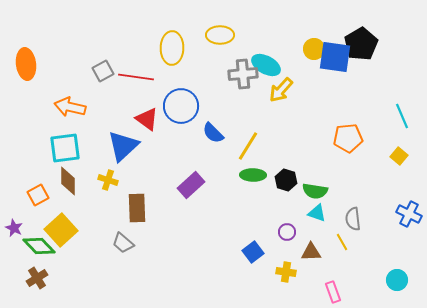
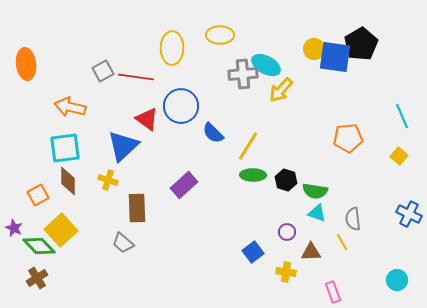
purple rectangle at (191, 185): moved 7 px left
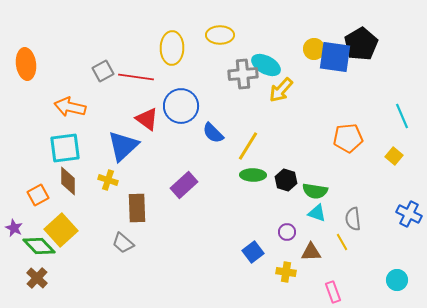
yellow square at (399, 156): moved 5 px left
brown cross at (37, 278): rotated 15 degrees counterclockwise
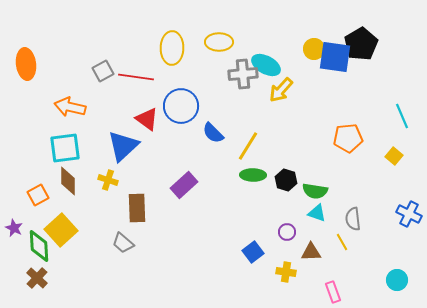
yellow ellipse at (220, 35): moved 1 px left, 7 px down
green diamond at (39, 246): rotated 40 degrees clockwise
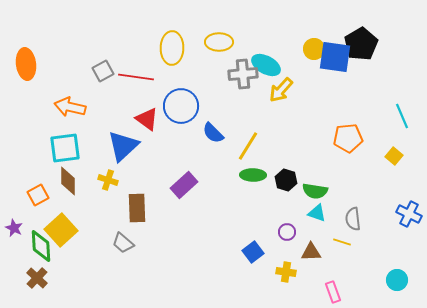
yellow line at (342, 242): rotated 42 degrees counterclockwise
green diamond at (39, 246): moved 2 px right
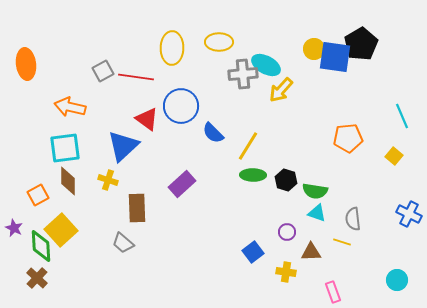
purple rectangle at (184, 185): moved 2 px left, 1 px up
